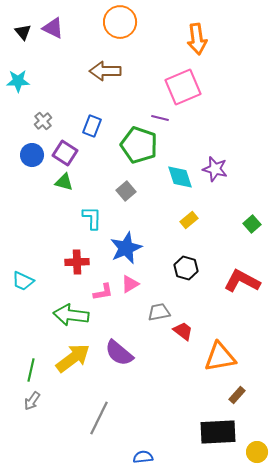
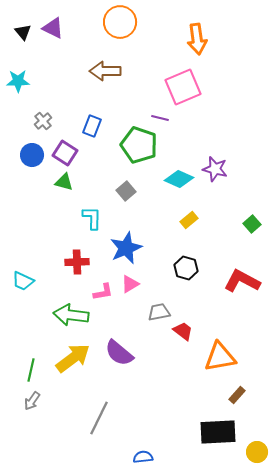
cyan diamond: moved 1 px left, 2 px down; rotated 48 degrees counterclockwise
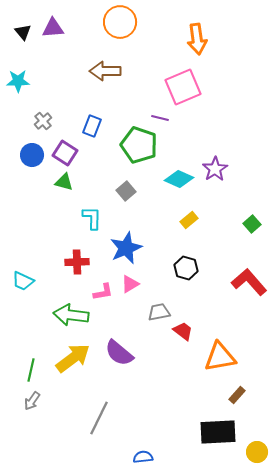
purple triangle: rotated 30 degrees counterclockwise
purple star: rotated 25 degrees clockwise
red L-shape: moved 7 px right, 1 px down; rotated 21 degrees clockwise
